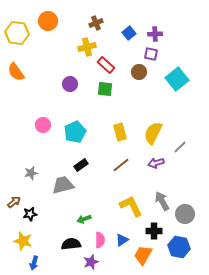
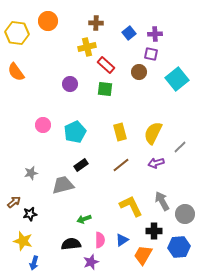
brown cross: rotated 24 degrees clockwise
blue hexagon: rotated 15 degrees counterclockwise
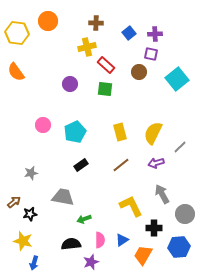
gray trapezoid: moved 12 px down; rotated 25 degrees clockwise
gray arrow: moved 7 px up
black cross: moved 3 px up
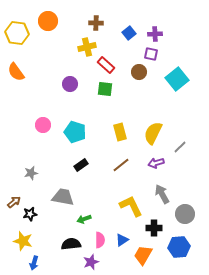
cyan pentagon: rotated 30 degrees counterclockwise
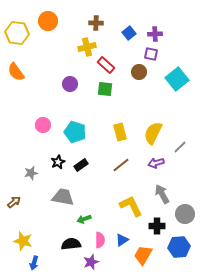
black star: moved 28 px right, 52 px up; rotated 16 degrees counterclockwise
black cross: moved 3 px right, 2 px up
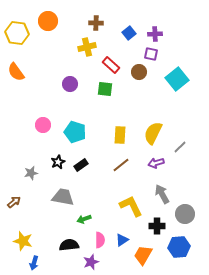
red rectangle: moved 5 px right
yellow rectangle: moved 3 px down; rotated 18 degrees clockwise
black semicircle: moved 2 px left, 1 px down
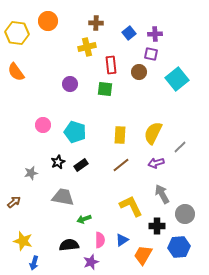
red rectangle: rotated 42 degrees clockwise
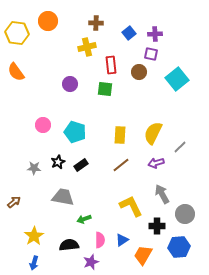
gray star: moved 3 px right, 5 px up; rotated 16 degrees clockwise
yellow star: moved 11 px right, 5 px up; rotated 24 degrees clockwise
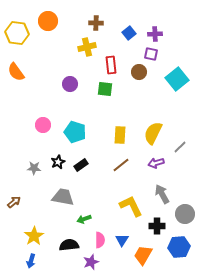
blue triangle: rotated 24 degrees counterclockwise
blue arrow: moved 3 px left, 2 px up
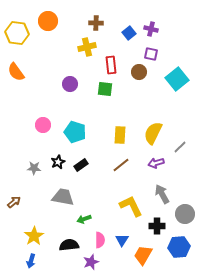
purple cross: moved 4 px left, 5 px up; rotated 16 degrees clockwise
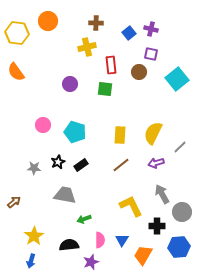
gray trapezoid: moved 2 px right, 2 px up
gray circle: moved 3 px left, 2 px up
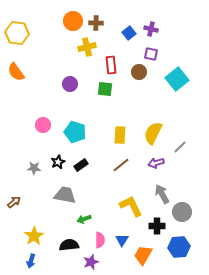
orange circle: moved 25 px right
